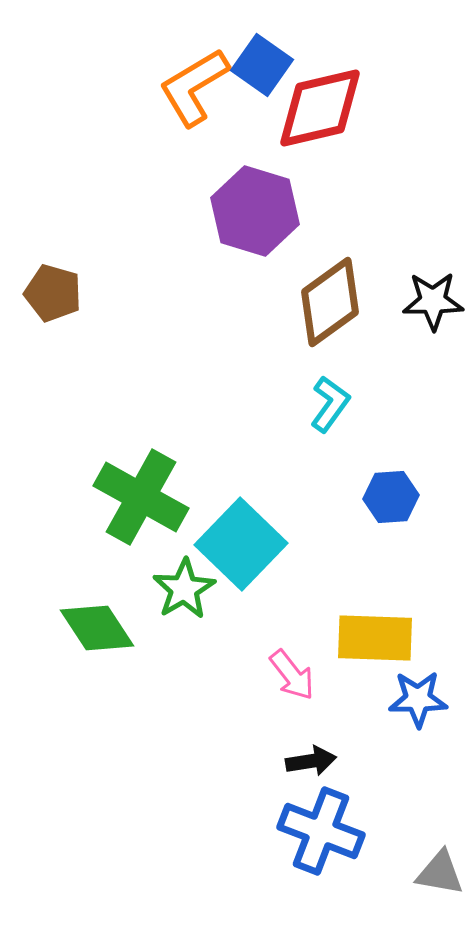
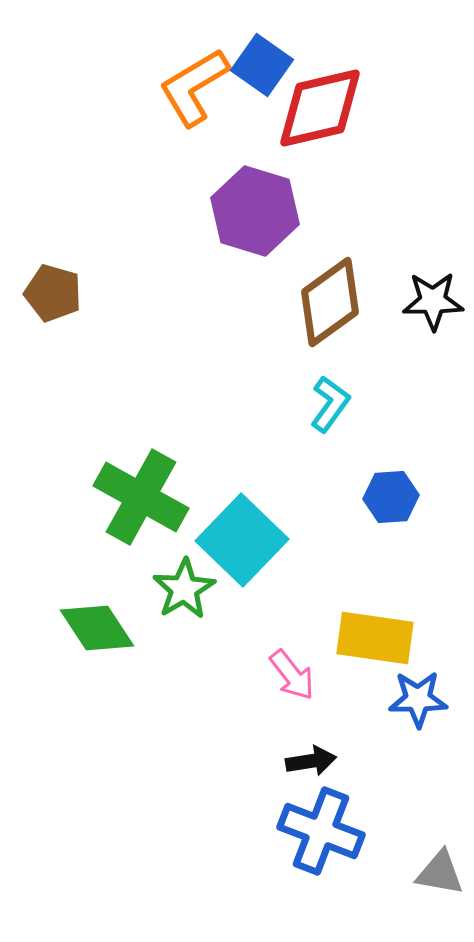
cyan square: moved 1 px right, 4 px up
yellow rectangle: rotated 6 degrees clockwise
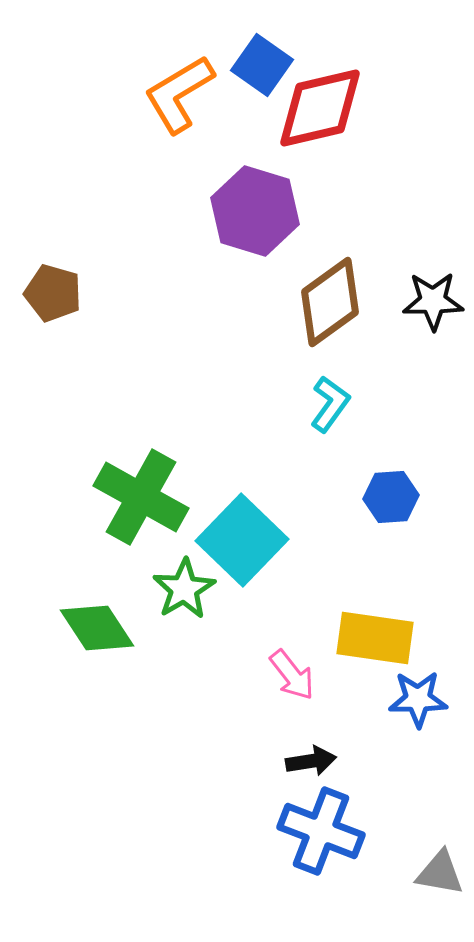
orange L-shape: moved 15 px left, 7 px down
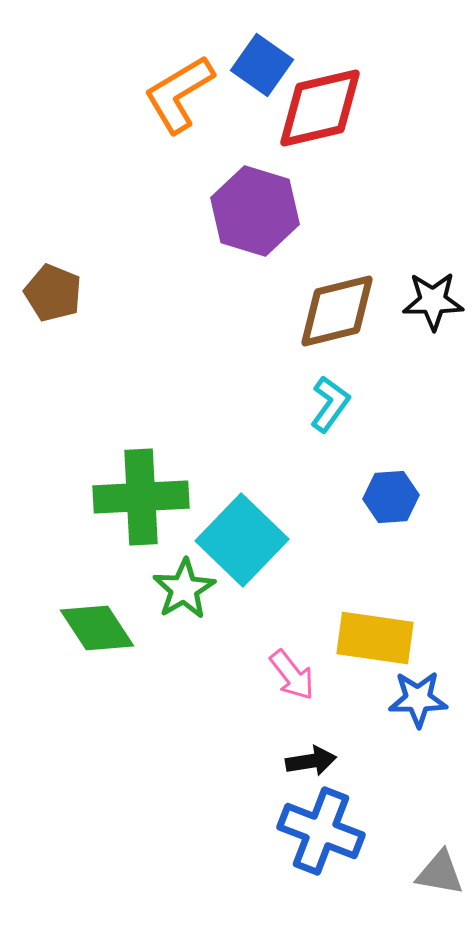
brown pentagon: rotated 6 degrees clockwise
brown diamond: moved 7 px right, 9 px down; rotated 22 degrees clockwise
green cross: rotated 32 degrees counterclockwise
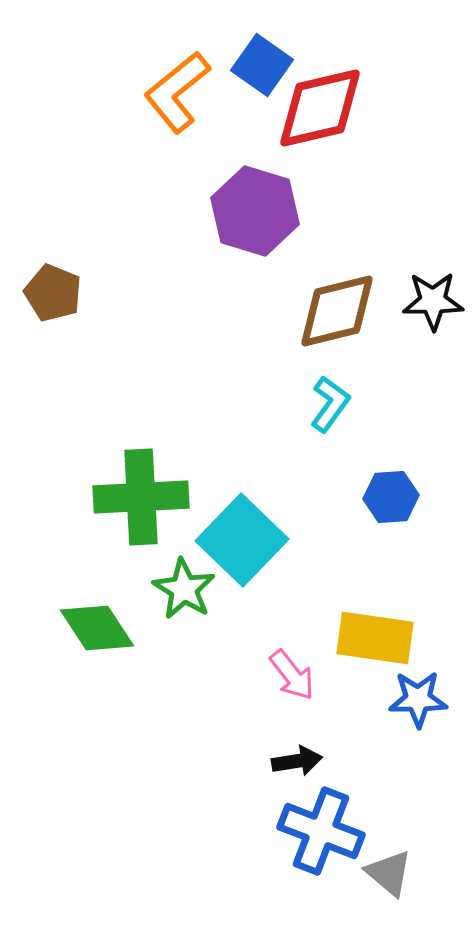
orange L-shape: moved 2 px left, 2 px up; rotated 8 degrees counterclockwise
green star: rotated 10 degrees counterclockwise
black arrow: moved 14 px left
gray triangle: moved 51 px left; rotated 30 degrees clockwise
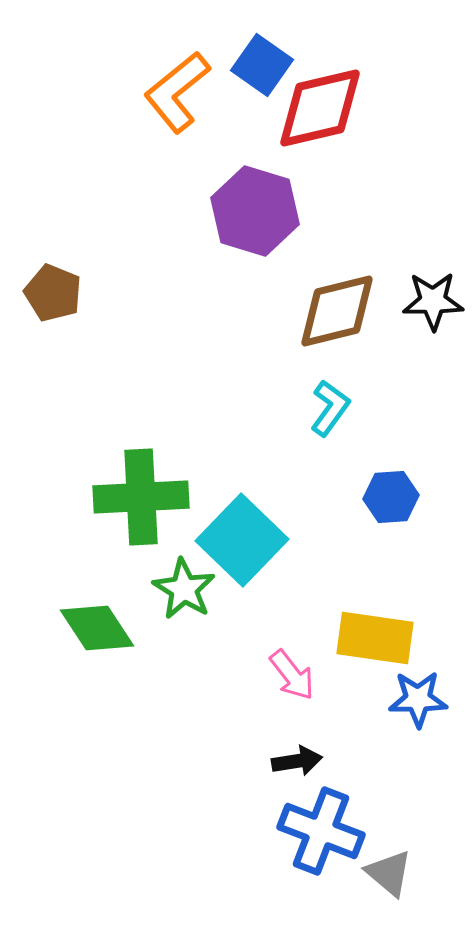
cyan L-shape: moved 4 px down
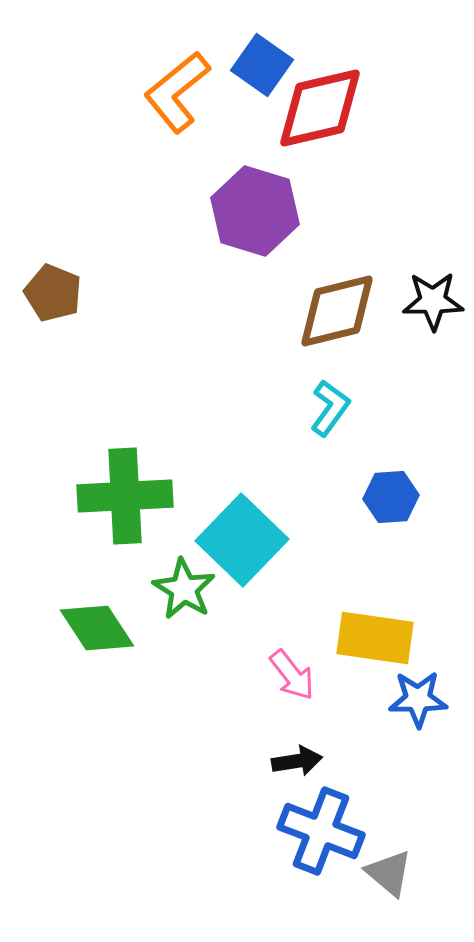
green cross: moved 16 px left, 1 px up
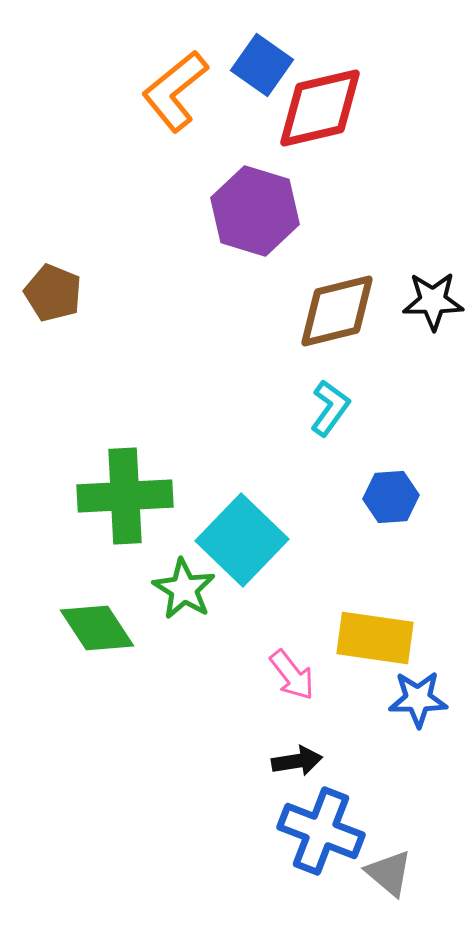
orange L-shape: moved 2 px left, 1 px up
